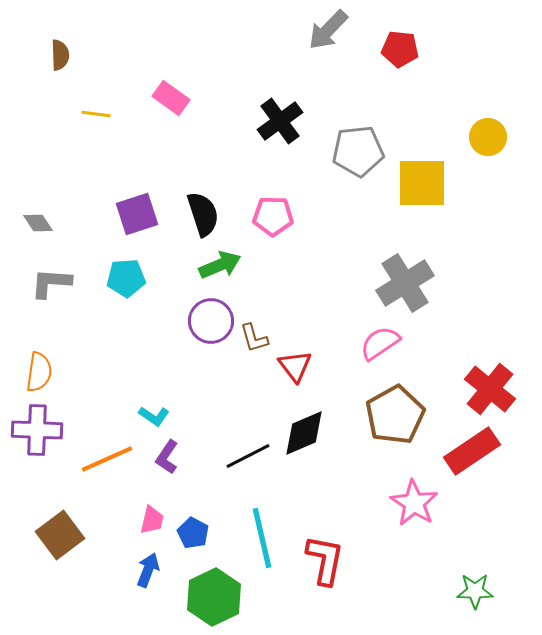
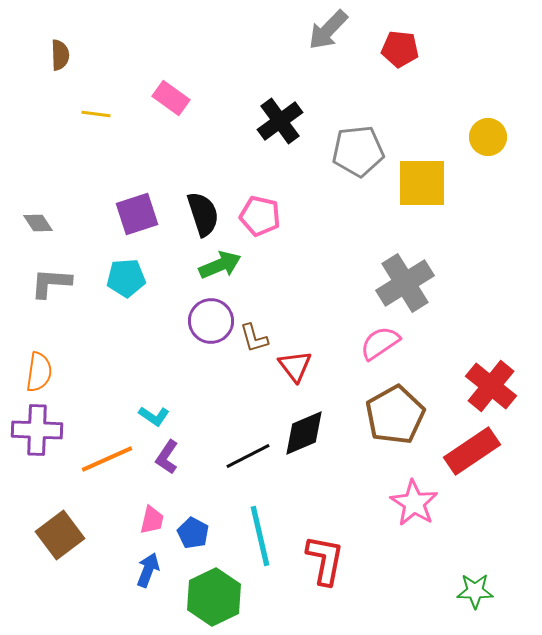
pink pentagon: moved 13 px left; rotated 12 degrees clockwise
red cross: moved 1 px right, 3 px up
cyan line: moved 2 px left, 2 px up
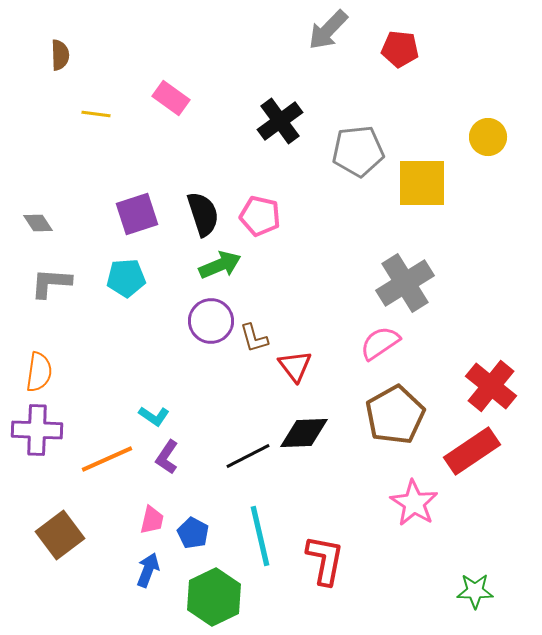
black diamond: rotated 21 degrees clockwise
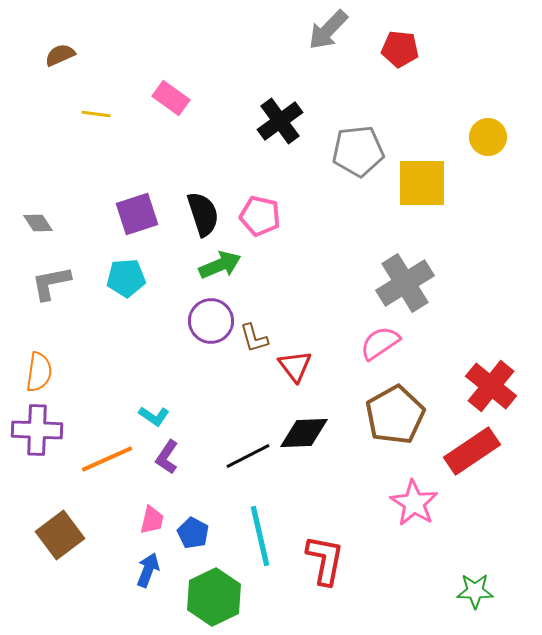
brown semicircle: rotated 112 degrees counterclockwise
gray L-shape: rotated 15 degrees counterclockwise
